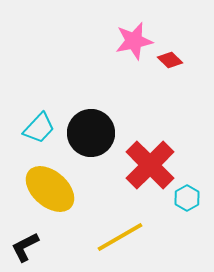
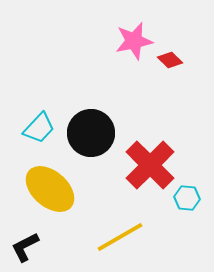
cyan hexagon: rotated 25 degrees counterclockwise
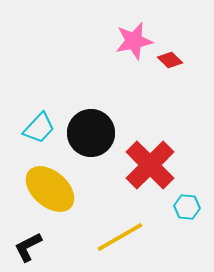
cyan hexagon: moved 9 px down
black L-shape: moved 3 px right
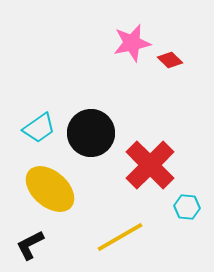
pink star: moved 2 px left, 2 px down
cyan trapezoid: rotated 12 degrees clockwise
black L-shape: moved 2 px right, 2 px up
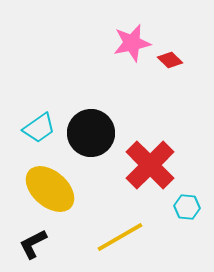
black L-shape: moved 3 px right, 1 px up
